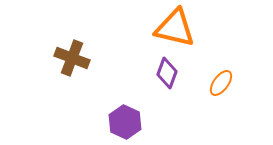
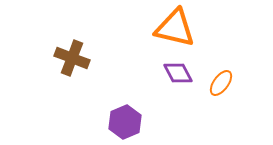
purple diamond: moved 11 px right; rotated 48 degrees counterclockwise
purple hexagon: rotated 12 degrees clockwise
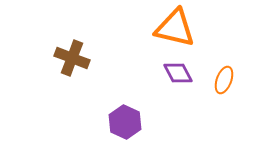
orange ellipse: moved 3 px right, 3 px up; rotated 16 degrees counterclockwise
purple hexagon: rotated 12 degrees counterclockwise
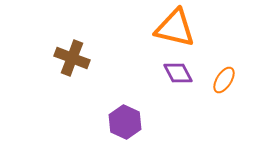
orange ellipse: rotated 12 degrees clockwise
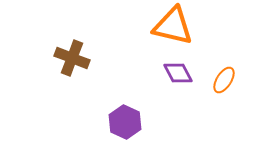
orange triangle: moved 2 px left, 2 px up
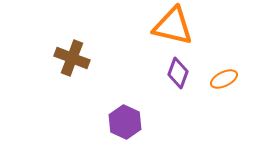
purple diamond: rotated 48 degrees clockwise
orange ellipse: moved 1 px up; rotated 32 degrees clockwise
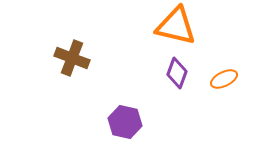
orange triangle: moved 3 px right
purple diamond: moved 1 px left
purple hexagon: rotated 12 degrees counterclockwise
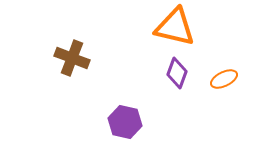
orange triangle: moved 1 px left, 1 px down
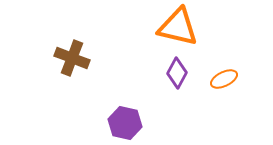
orange triangle: moved 3 px right
purple diamond: rotated 8 degrees clockwise
purple hexagon: moved 1 px down
